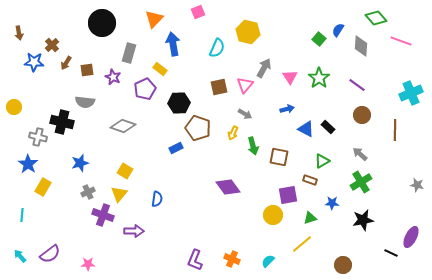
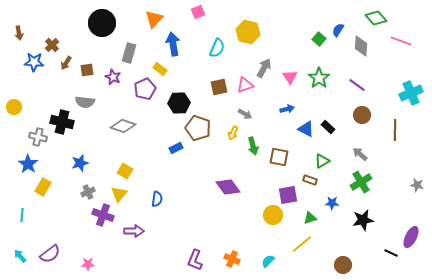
pink triangle at (245, 85): rotated 30 degrees clockwise
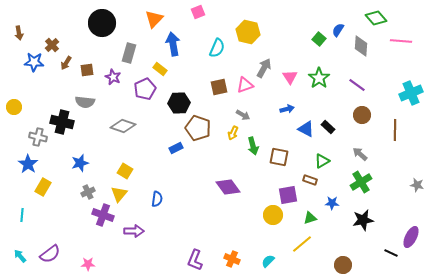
pink line at (401, 41): rotated 15 degrees counterclockwise
gray arrow at (245, 114): moved 2 px left, 1 px down
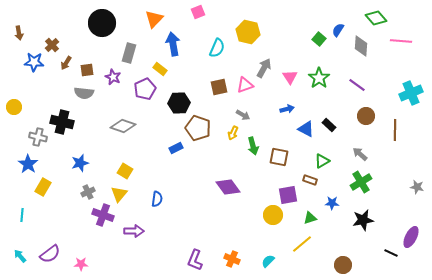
gray semicircle at (85, 102): moved 1 px left, 9 px up
brown circle at (362, 115): moved 4 px right, 1 px down
black rectangle at (328, 127): moved 1 px right, 2 px up
gray star at (417, 185): moved 2 px down
pink star at (88, 264): moved 7 px left
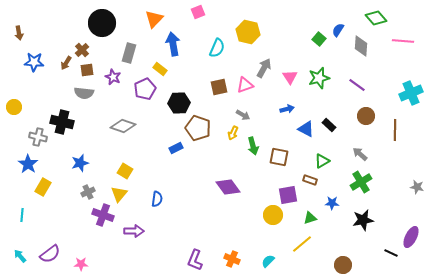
pink line at (401, 41): moved 2 px right
brown cross at (52, 45): moved 30 px right, 5 px down
green star at (319, 78): rotated 20 degrees clockwise
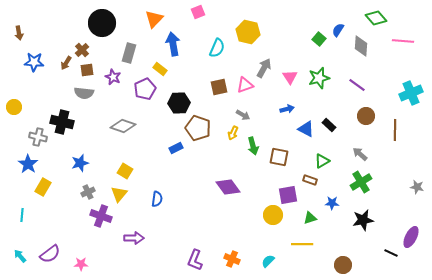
purple cross at (103, 215): moved 2 px left, 1 px down
purple arrow at (134, 231): moved 7 px down
yellow line at (302, 244): rotated 40 degrees clockwise
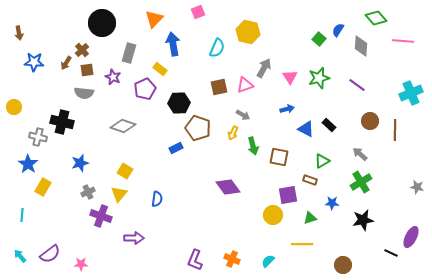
brown circle at (366, 116): moved 4 px right, 5 px down
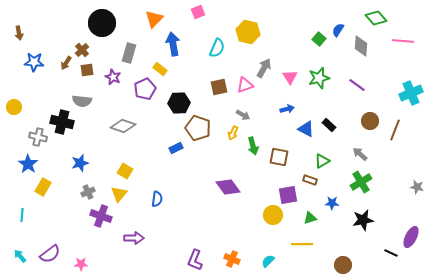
gray semicircle at (84, 93): moved 2 px left, 8 px down
brown line at (395, 130): rotated 20 degrees clockwise
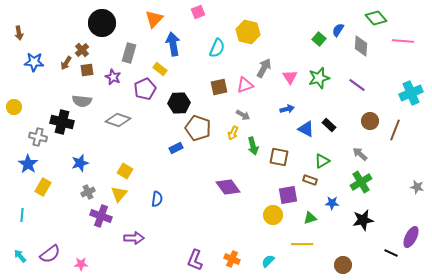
gray diamond at (123, 126): moved 5 px left, 6 px up
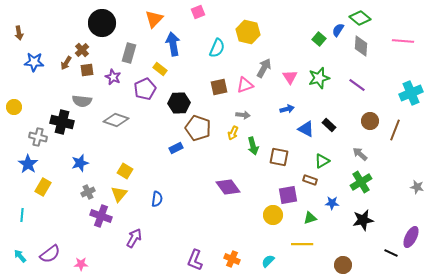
green diamond at (376, 18): moved 16 px left; rotated 10 degrees counterclockwise
gray arrow at (243, 115): rotated 24 degrees counterclockwise
gray diamond at (118, 120): moved 2 px left
purple arrow at (134, 238): rotated 60 degrees counterclockwise
